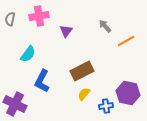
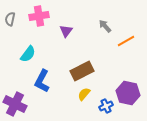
blue cross: rotated 16 degrees counterclockwise
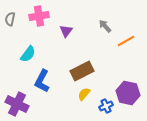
purple cross: moved 2 px right
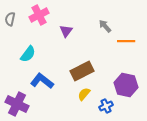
pink cross: moved 1 px up; rotated 18 degrees counterclockwise
orange line: rotated 30 degrees clockwise
blue L-shape: rotated 100 degrees clockwise
purple hexagon: moved 2 px left, 8 px up
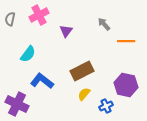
gray arrow: moved 1 px left, 2 px up
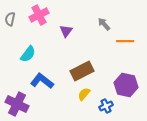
orange line: moved 1 px left
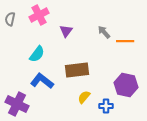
gray arrow: moved 8 px down
cyan semicircle: moved 9 px right
brown rectangle: moved 5 px left, 1 px up; rotated 20 degrees clockwise
yellow semicircle: moved 3 px down
blue cross: rotated 24 degrees clockwise
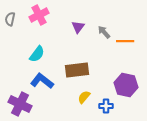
purple triangle: moved 12 px right, 4 px up
purple cross: moved 3 px right
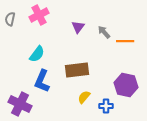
blue L-shape: rotated 105 degrees counterclockwise
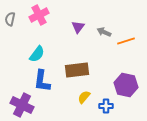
gray arrow: rotated 24 degrees counterclockwise
orange line: moved 1 px right; rotated 18 degrees counterclockwise
blue L-shape: rotated 15 degrees counterclockwise
purple cross: moved 2 px right, 1 px down
